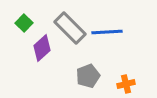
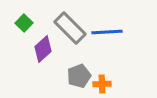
purple diamond: moved 1 px right, 1 px down
gray pentagon: moved 9 px left
orange cross: moved 24 px left; rotated 12 degrees clockwise
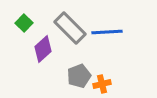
orange cross: rotated 12 degrees counterclockwise
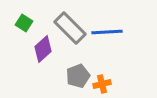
green square: rotated 12 degrees counterclockwise
gray pentagon: moved 1 px left
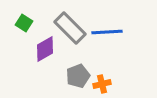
purple diamond: moved 2 px right; rotated 12 degrees clockwise
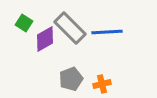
purple diamond: moved 10 px up
gray pentagon: moved 7 px left, 3 px down
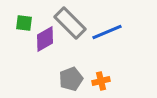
green square: rotated 24 degrees counterclockwise
gray rectangle: moved 5 px up
blue line: rotated 20 degrees counterclockwise
orange cross: moved 1 px left, 3 px up
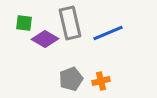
gray rectangle: rotated 32 degrees clockwise
blue line: moved 1 px right, 1 px down
purple diamond: rotated 60 degrees clockwise
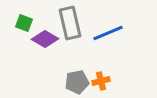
green square: rotated 12 degrees clockwise
gray pentagon: moved 6 px right, 3 px down; rotated 10 degrees clockwise
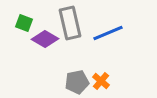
orange cross: rotated 36 degrees counterclockwise
